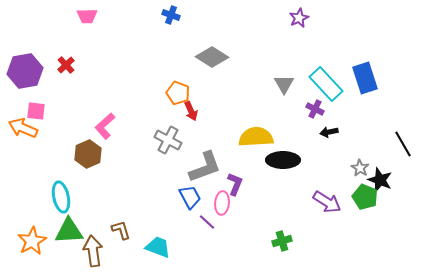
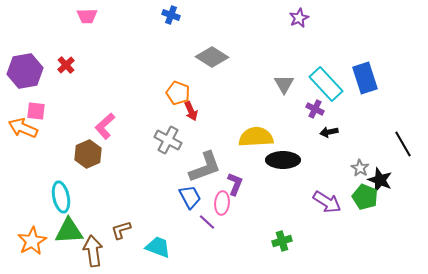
brown L-shape: rotated 90 degrees counterclockwise
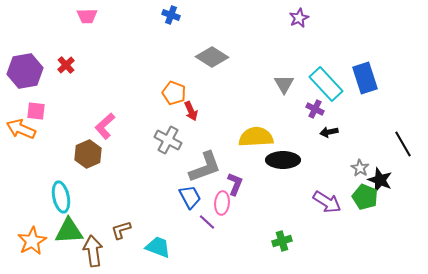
orange pentagon: moved 4 px left
orange arrow: moved 2 px left, 1 px down
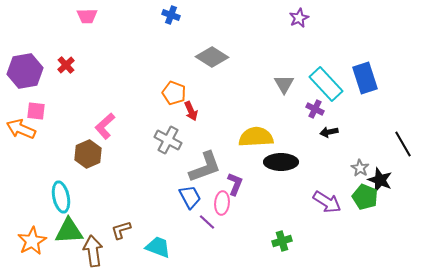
black ellipse: moved 2 px left, 2 px down
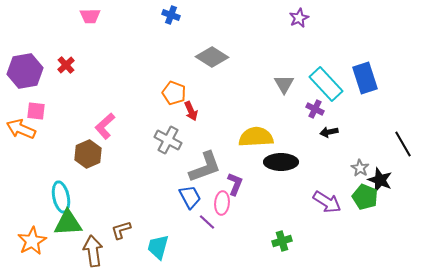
pink trapezoid: moved 3 px right
green triangle: moved 1 px left, 8 px up
cyan trapezoid: rotated 96 degrees counterclockwise
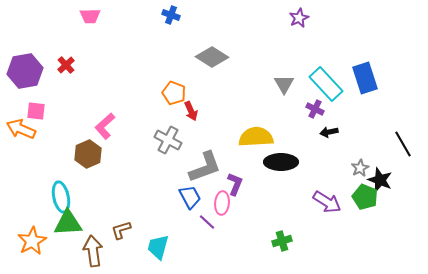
gray star: rotated 12 degrees clockwise
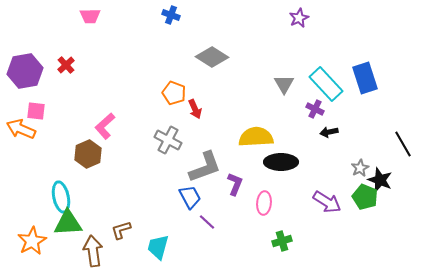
red arrow: moved 4 px right, 2 px up
pink ellipse: moved 42 px right
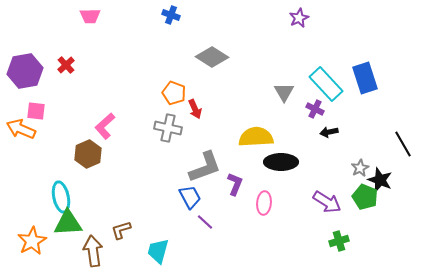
gray triangle: moved 8 px down
gray cross: moved 12 px up; rotated 16 degrees counterclockwise
purple line: moved 2 px left
green cross: moved 57 px right
cyan trapezoid: moved 4 px down
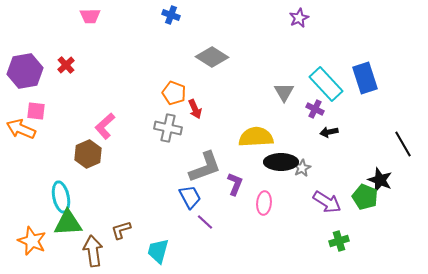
gray star: moved 58 px left
orange star: rotated 20 degrees counterclockwise
